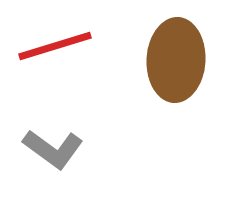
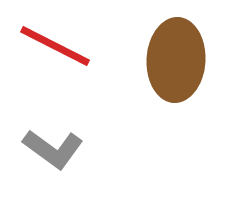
red line: rotated 44 degrees clockwise
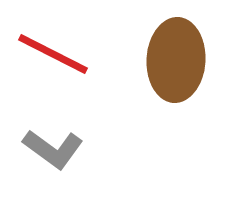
red line: moved 2 px left, 8 px down
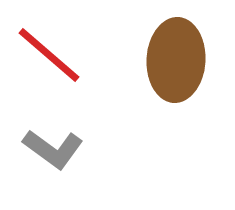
red line: moved 4 px left, 1 px down; rotated 14 degrees clockwise
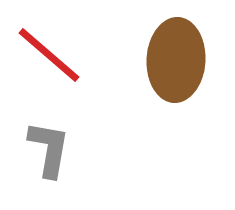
gray L-shape: moved 4 px left; rotated 116 degrees counterclockwise
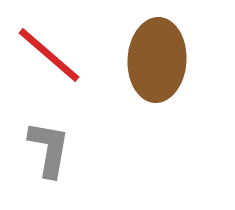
brown ellipse: moved 19 px left
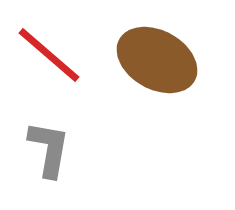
brown ellipse: rotated 64 degrees counterclockwise
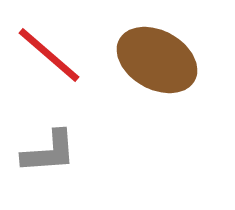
gray L-shape: moved 3 px down; rotated 76 degrees clockwise
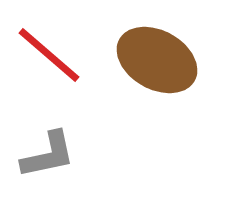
gray L-shape: moved 1 px left, 3 px down; rotated 8 degrees counterclockwise
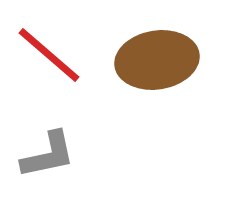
brown ellipse: rotated 38 degrees counterclockwise
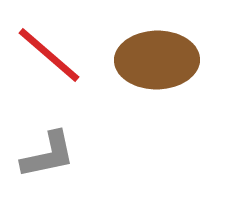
brown ellipse: rotated 8 degrees clockwise
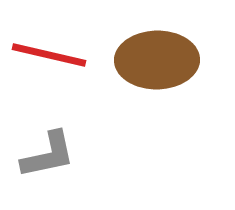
red line: rotated 28 degrees counterclockwise
